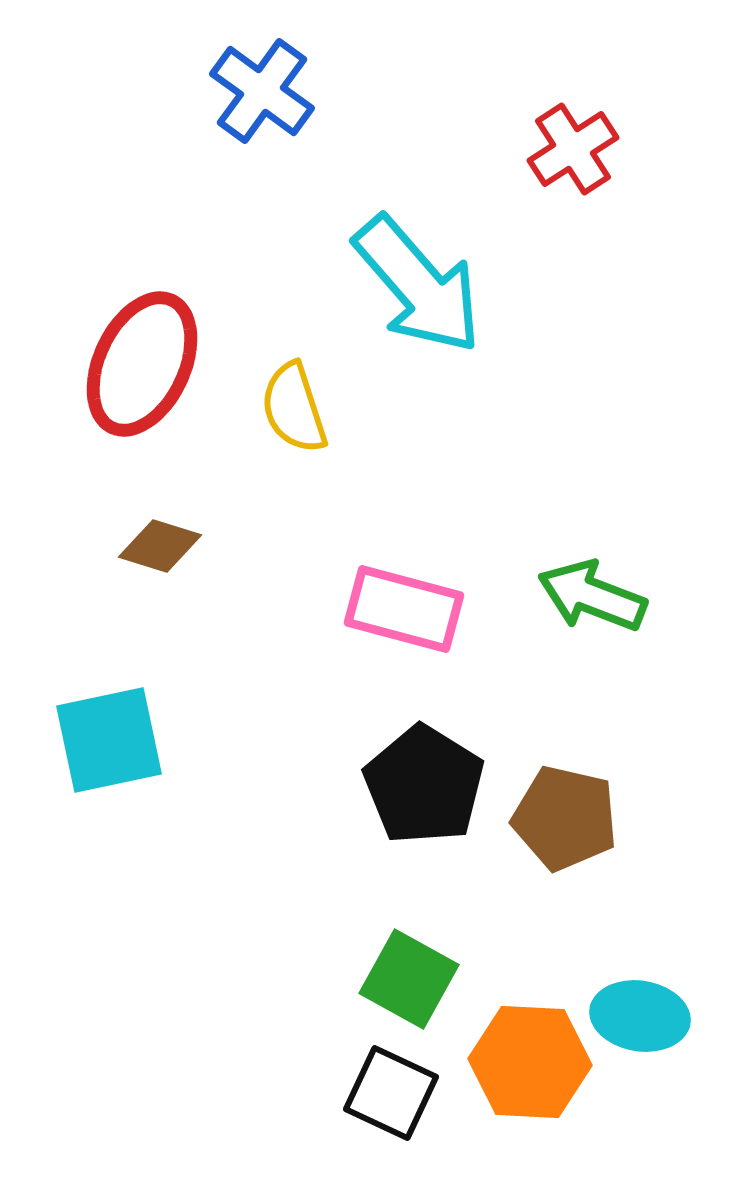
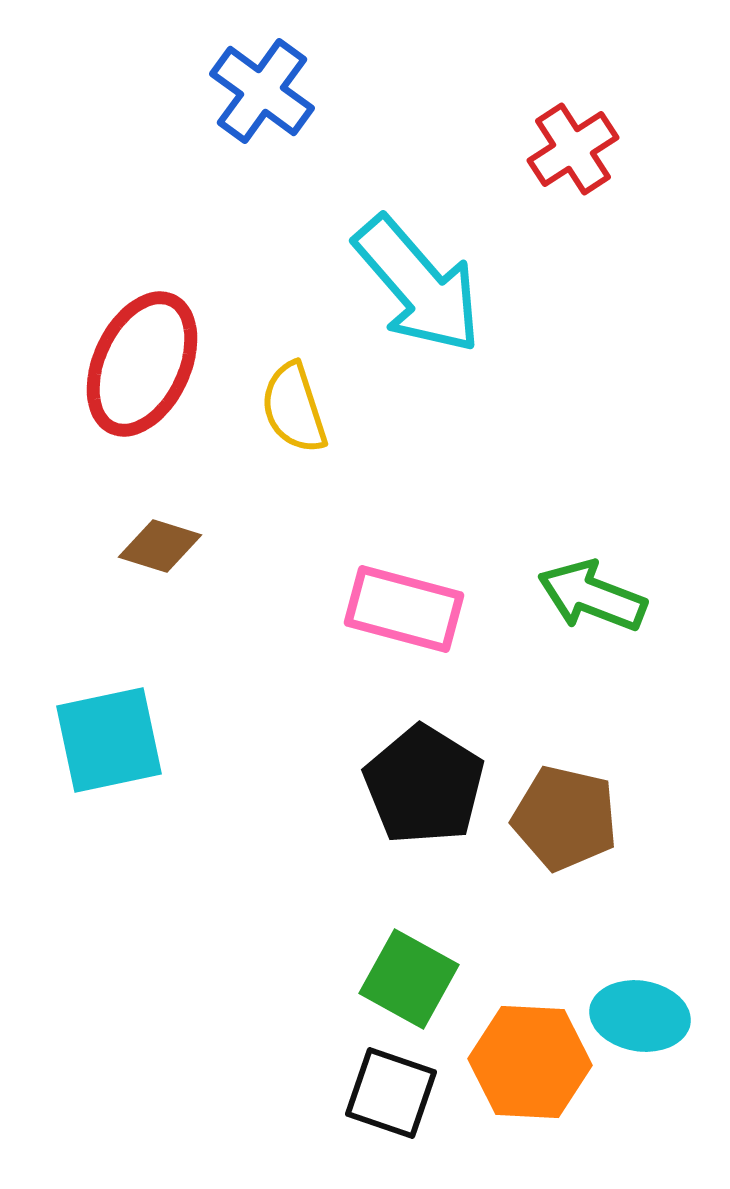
black square: rotated 6 degrees counterclockwise
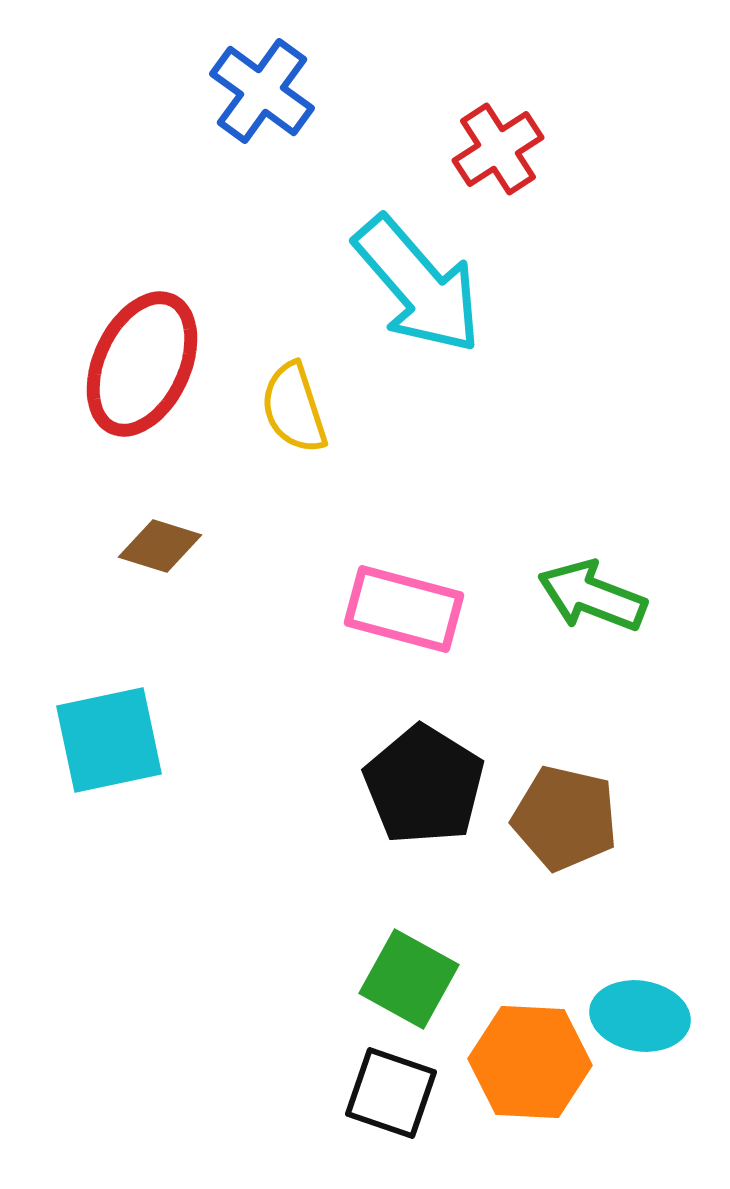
red cross: moved 75 px left
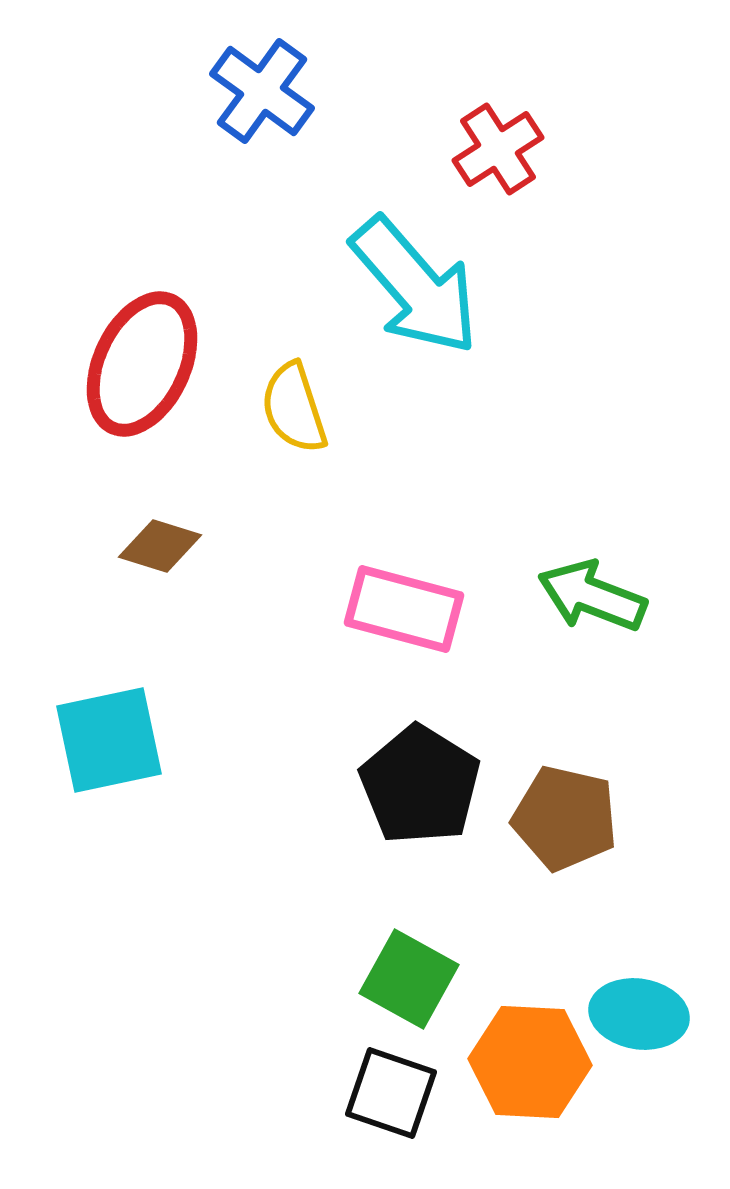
cyan arrow: moved 3 px left, 1 px down
black pentagon: moved 4 px left
cyan ellipse: moved 1 px left, 2 px up
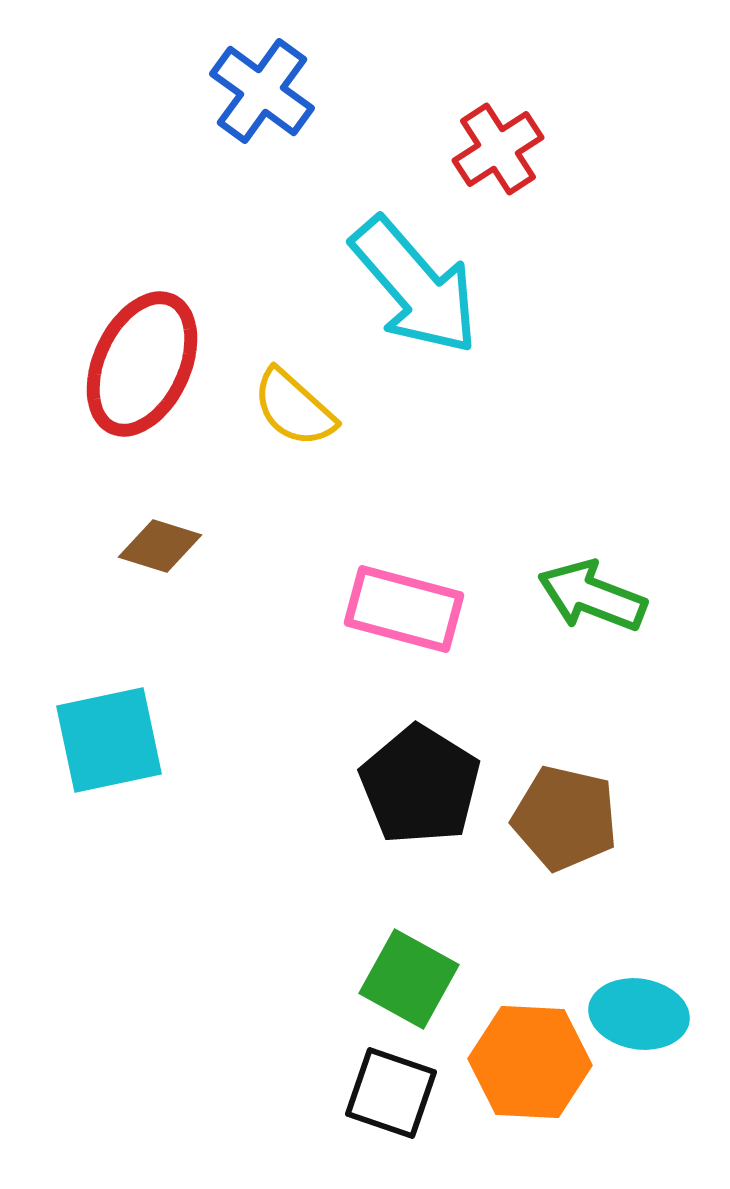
yellow semicircle: rotated 30 degrees counterclockwise
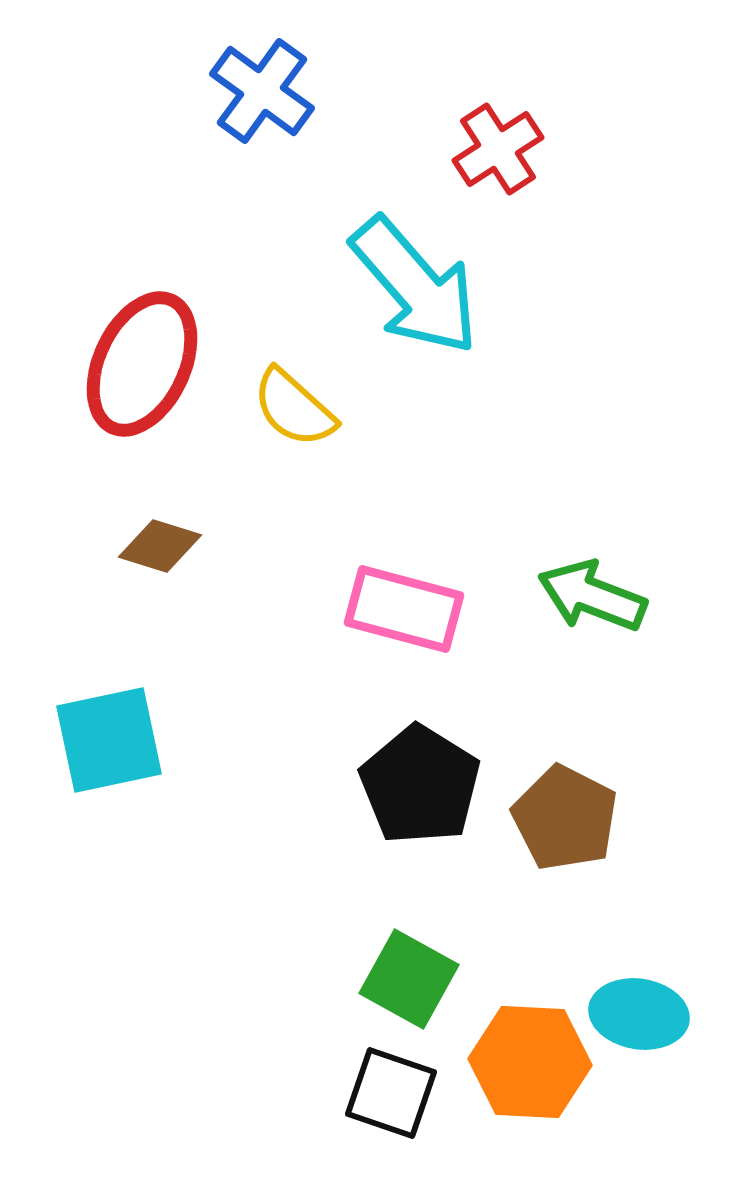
brown pentagon: rotated 14 degrees clockwise
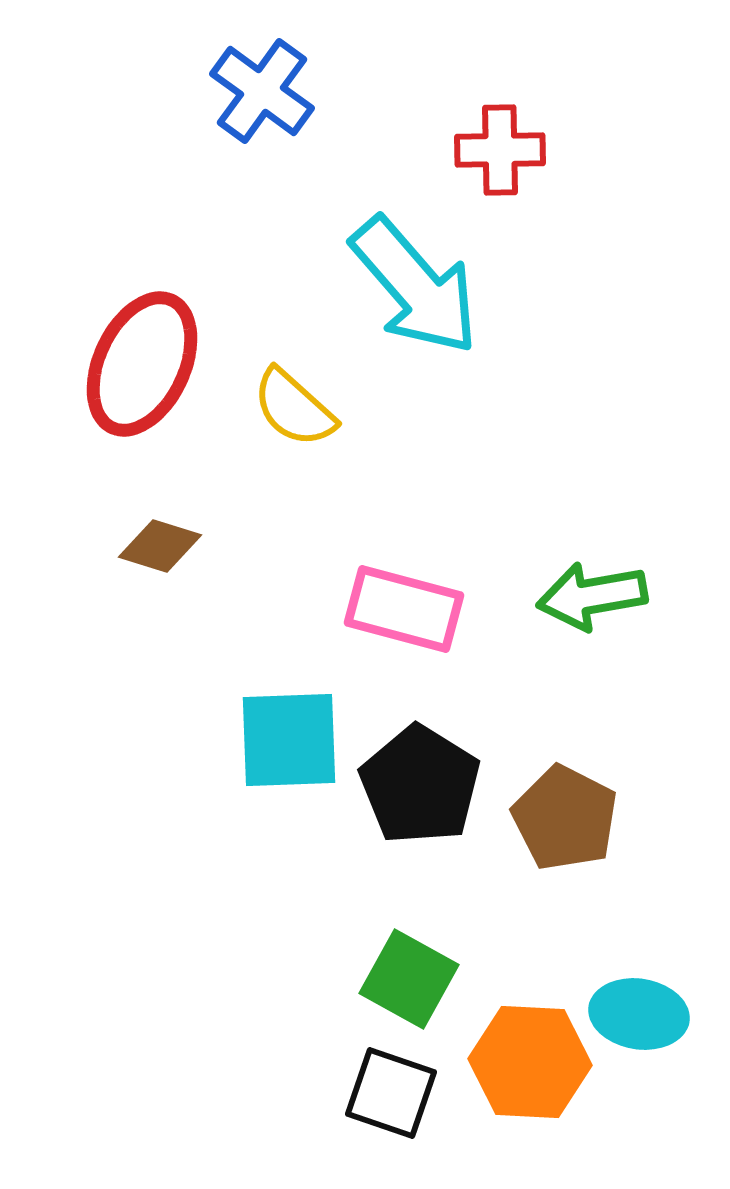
red cross: moved 2 px right, 1 px down; rotated 32 degrees clockwise
green arrow: rotated 31 degrees counterclockwise
cyan square: moved 180 px right; rotated 10 degrees clockwise
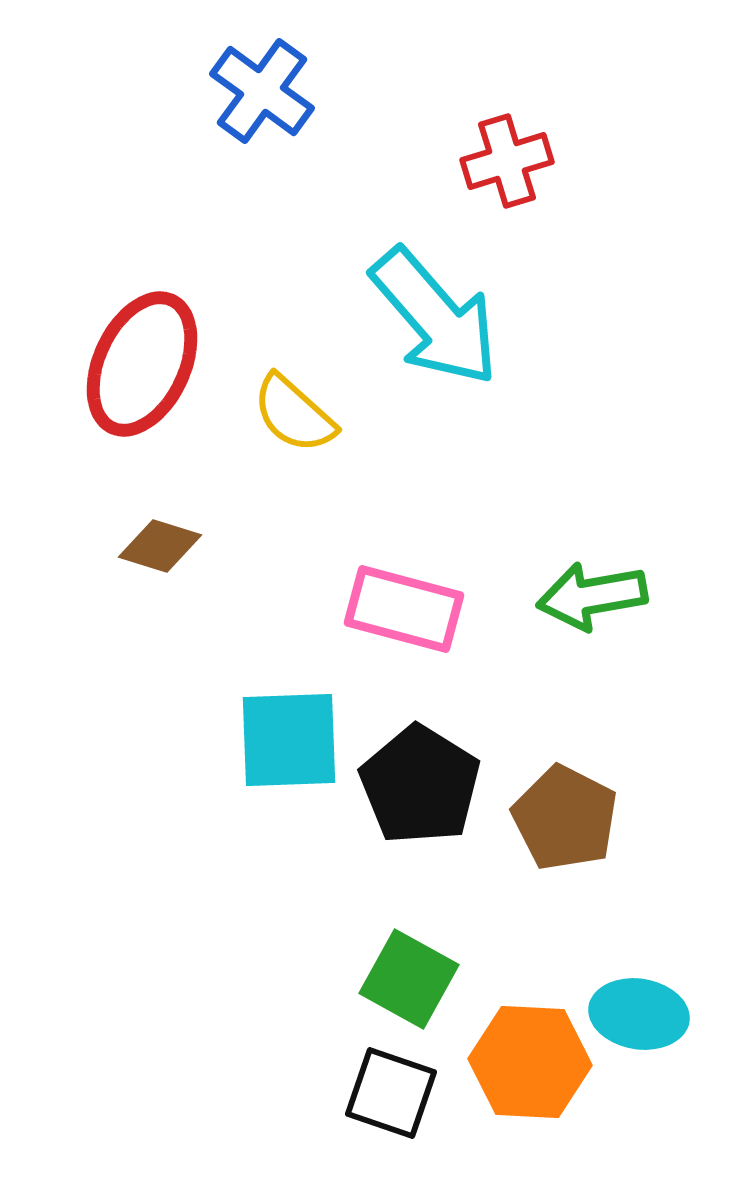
red cross: moved 7 px right, 11 px down; rotated 16 degrees counterclockwise
cyan arrow: moved 20 px right, 31 px down
yellow semicircle: moved 6 px down
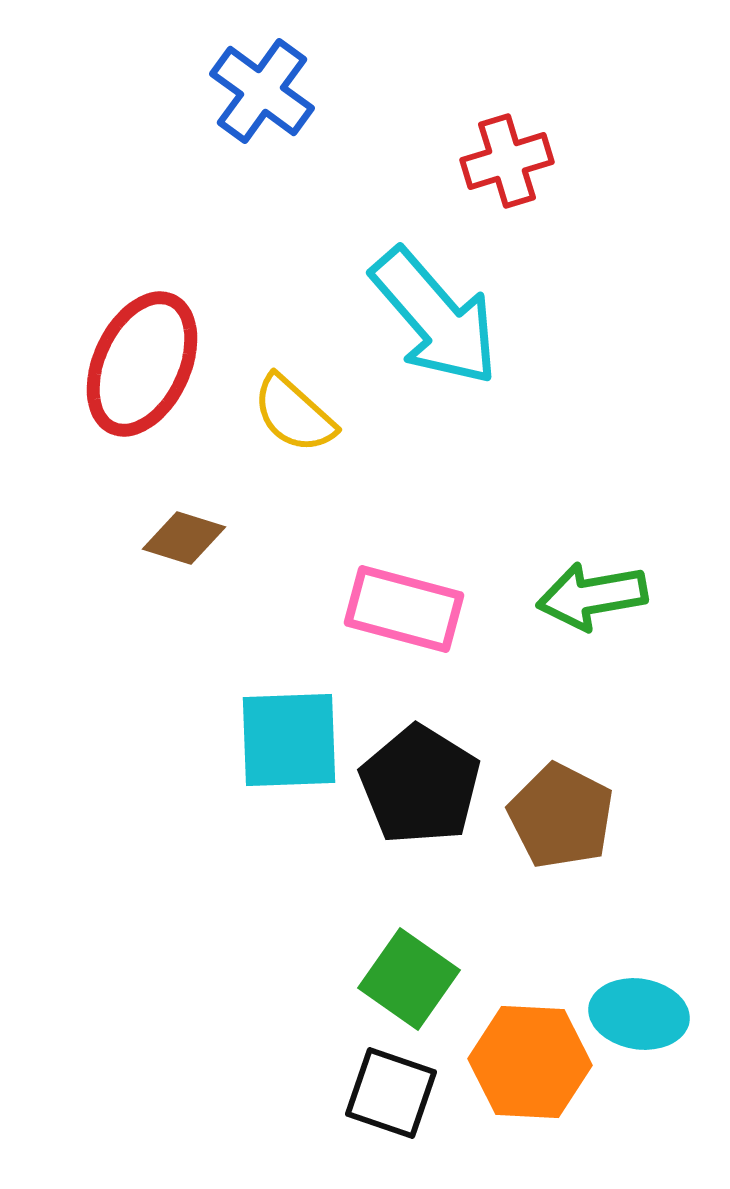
brown diamond: moved 24 px right, 8 px up
brown pentagon: moved 4 px left, 2 px up
green square: rotated 6 degrees clockwise
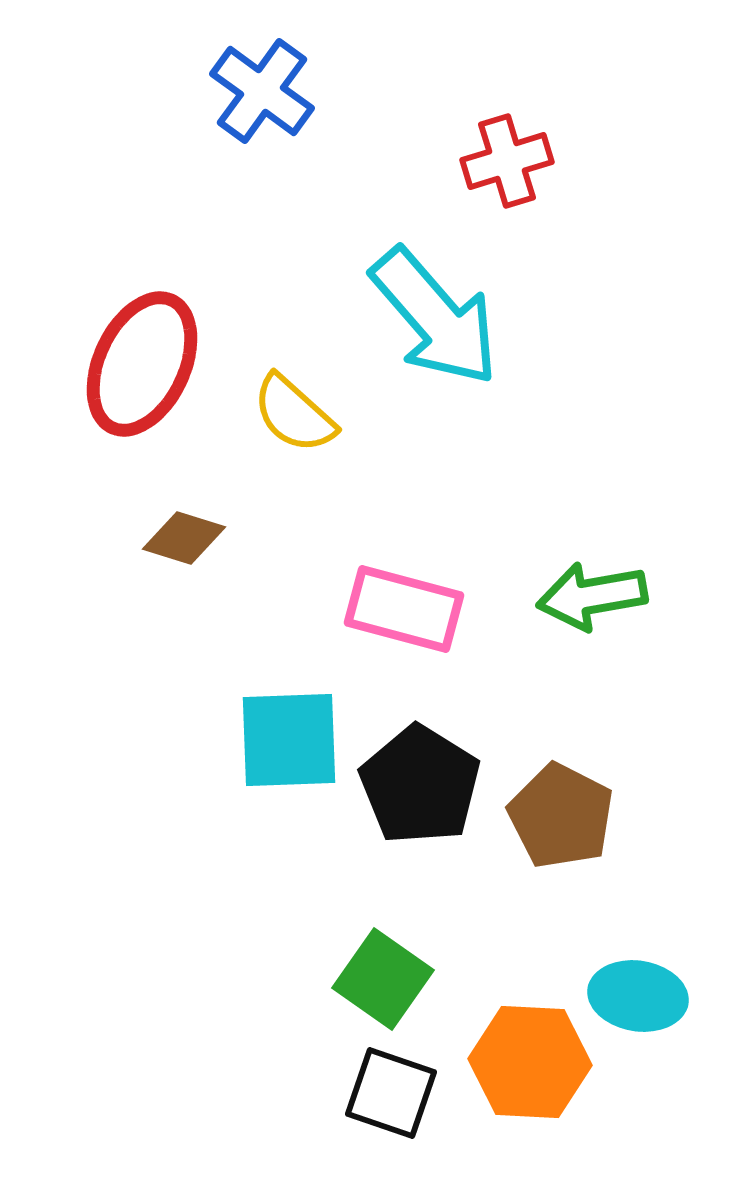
green square: moved 26 px left
cyan ellipse: moved 1 px left, 18 px up
